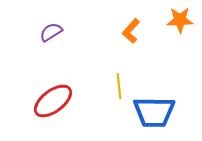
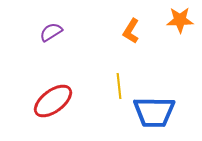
orange L-shape: rotated 10 degrees counterclockwise
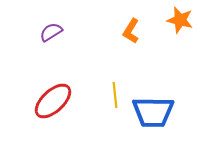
orange star: rotated 16 degrees clockwise
yellow line: moved 4 px left, 9 px down
red ellipse: rotated 6 degrees counterclockwise
blue trapezoid: moved 1 px left
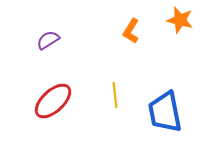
purple semicircle: moved 3 px left, 8 px down
blue trapezoid: moved 12 px right; rotated 78 degrees clockwise
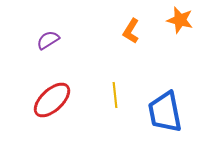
red ellipse: moved 1 px left, 1 px up
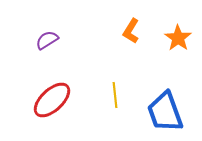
orange star: moved 2 px left, 18 px down; rotated 20 degrees clockwise
purple semicircle: moved 1 px left
blue trapezoid: rotated 9 degrees counterclockwise
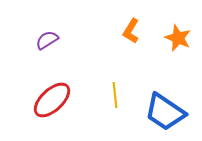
orange star: rotated 12 degrees counterclockwise
blue trapezoid: rotated 36 degrees counterclockwise
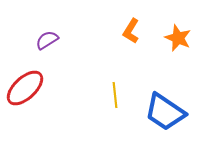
red ellipse: moved 27 px left, 12 px up
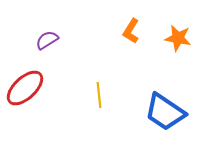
orange star: rotated 12 degrees counterclockwise
yellow line: moved 16 px left
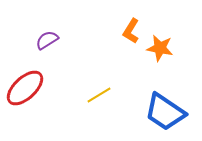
orange star: moved 18 px left, 10 px down
yellow line: rotated 65 degrees clockwise
